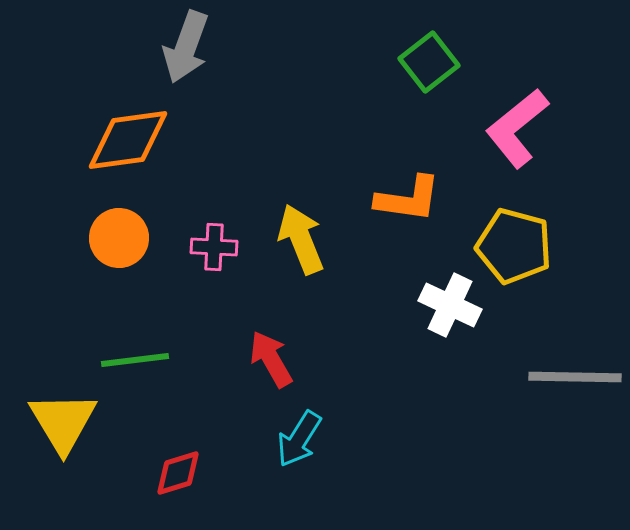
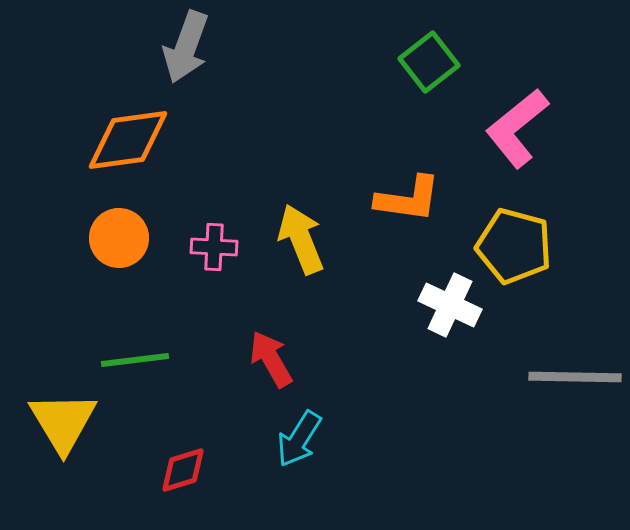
red diamond: moved 5 px right, 3 px up
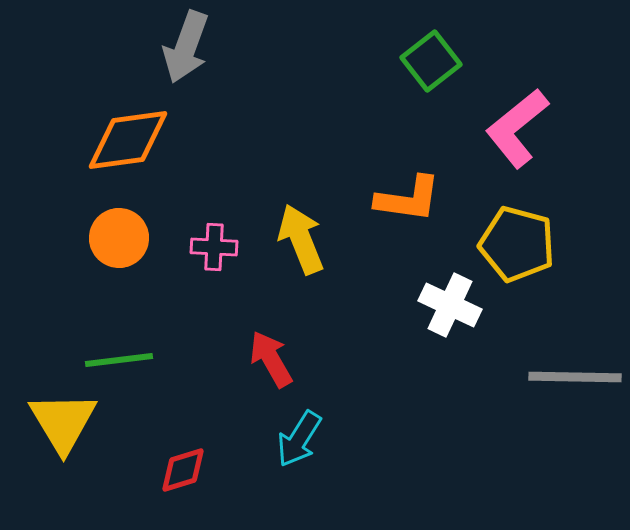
green square: moved 2 px right, 1 px up
yellow pentagon: moved 3 px right, 2 px up
green line: moved 16 px left
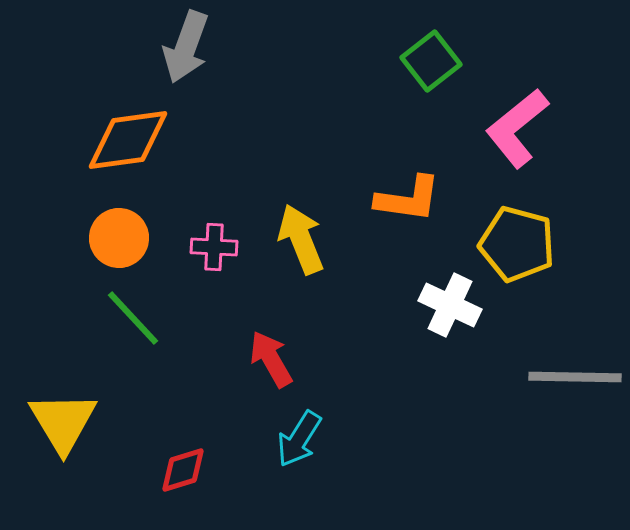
green line: moved 14 px right, 42 px up; rotated 54 degrees clockwise
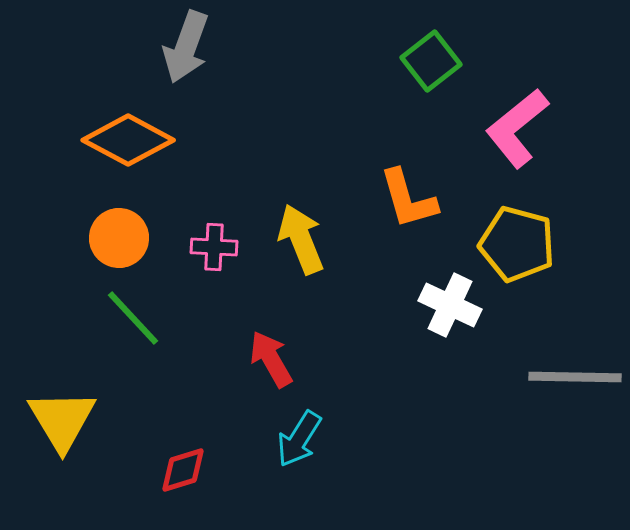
orange diamond: rotated 36 degrees clockwise
orange L-shape: rotated 66 degrees clockwise
yellow triangle: moved 1 px left, 2 px up
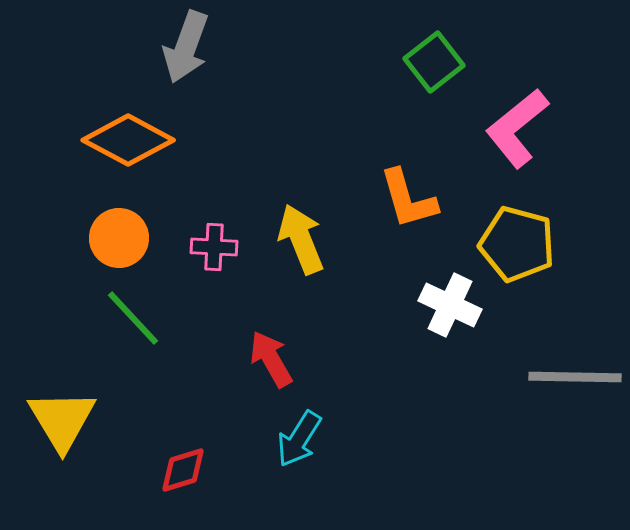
green square: moved 3 px right, 1 px down
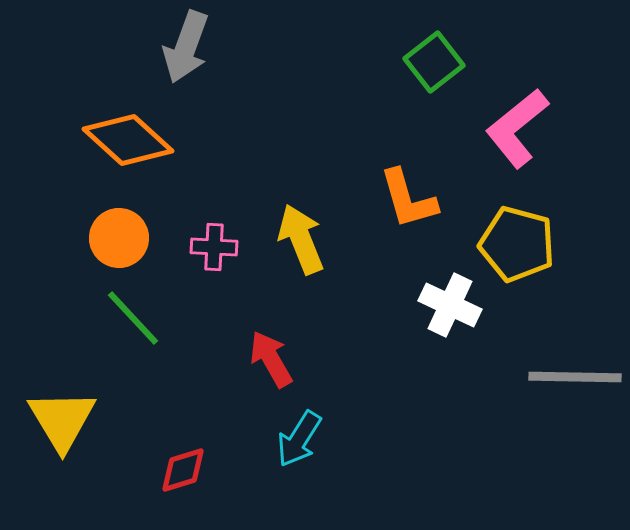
orange diamond: rotated 14 degrees clockwise
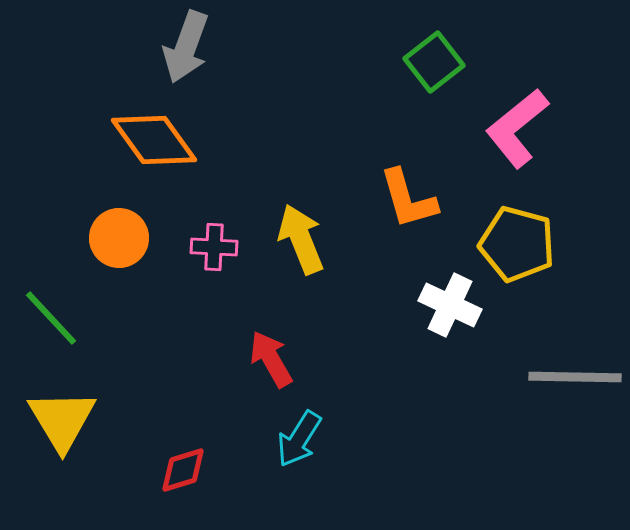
orange diamond: moved 26 px right; rotated 12 degrees clockwise
green line: moved 82 px left
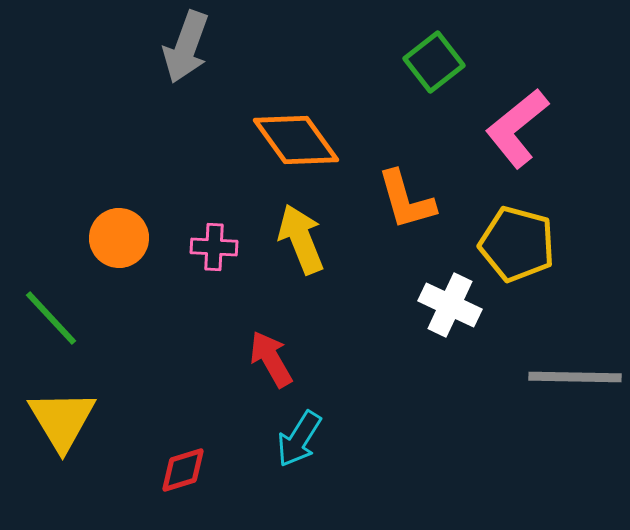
orange diamond: moved 142 px right
orange L-shape: moved 2 px left, 1 px down
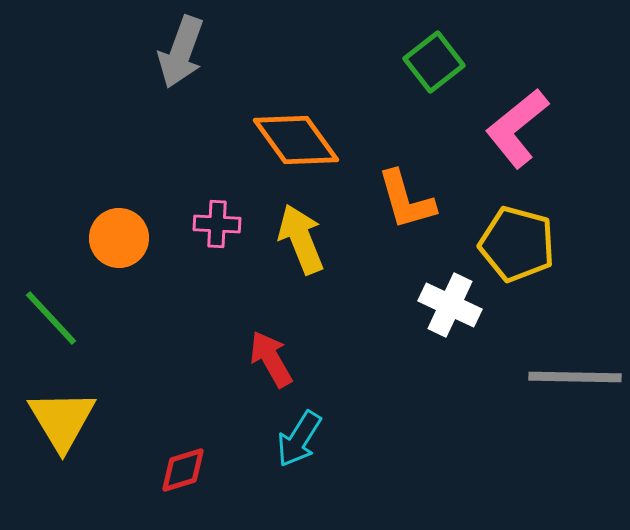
gray arrow: moved 5 px left, 5 px down
pink cross: moved 3 px right, 23 px up
